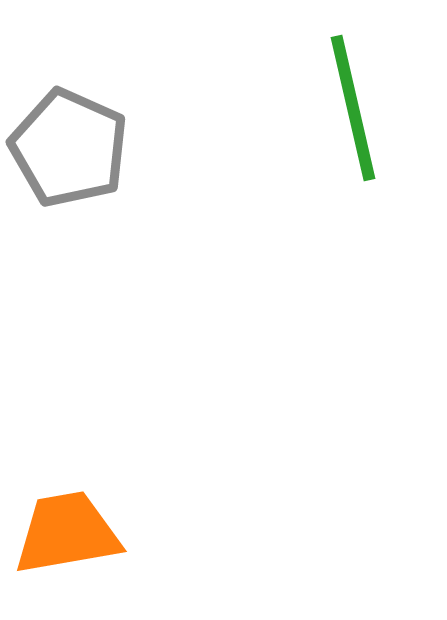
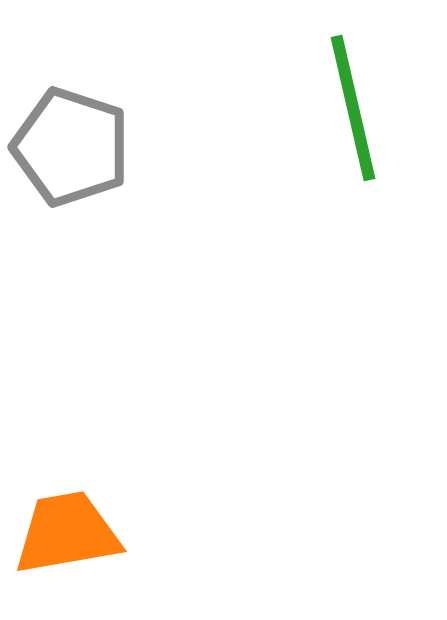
gray pentagon: moved 2 px right, 1 px up; rotated 6 degrees counterclockwise
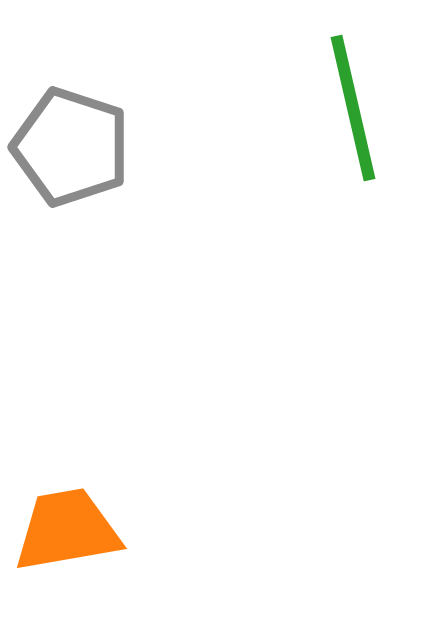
orange trapezoid: moved 3 px up
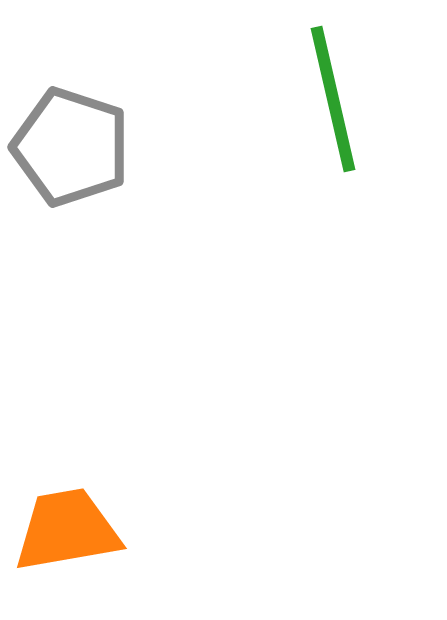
green line: moved 20 px left, 9 px up
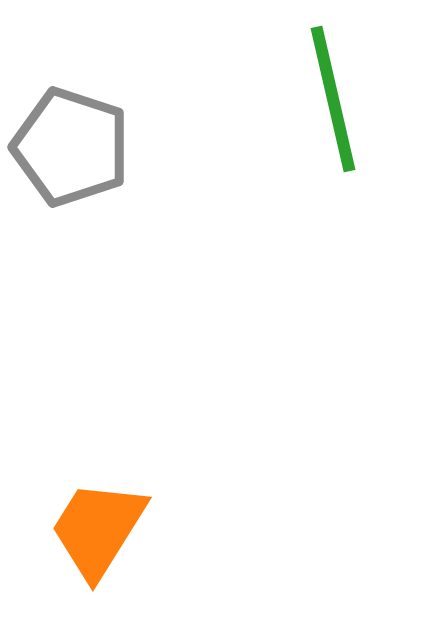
orange trapezoid: moved 31 px right, 1 px up; rotated 48 degrees counterclockwise
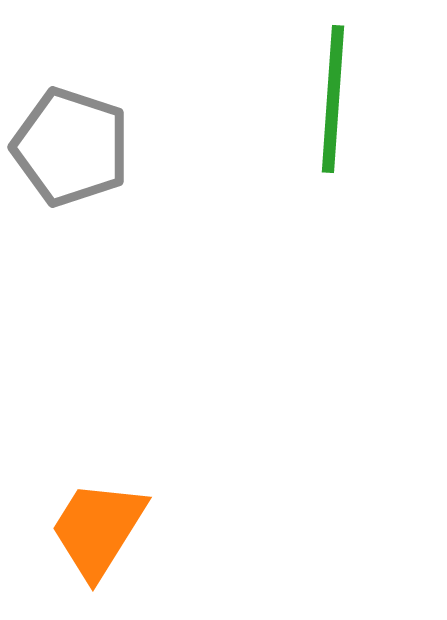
green line: rotated 17 degrees clockwise
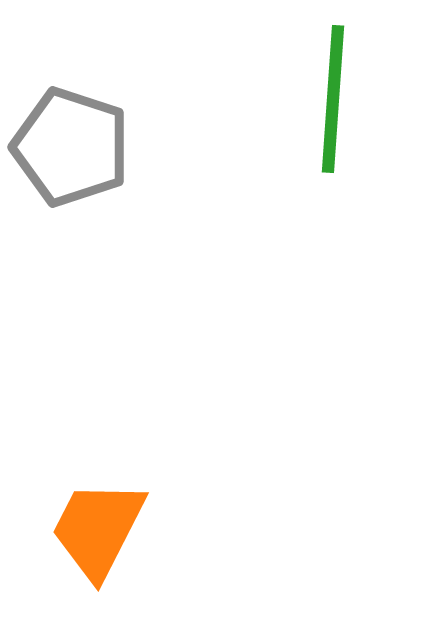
orange trapezoid: rotated 5 degrees counterclockwise
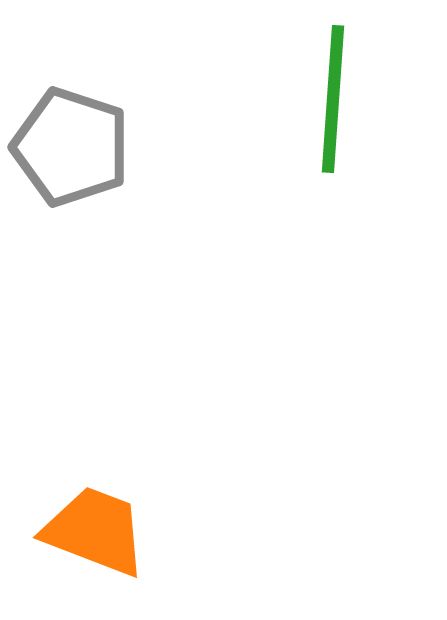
orange trapezoid: moved 3 px left, 2 px down; rotated 84 degrees clockwise
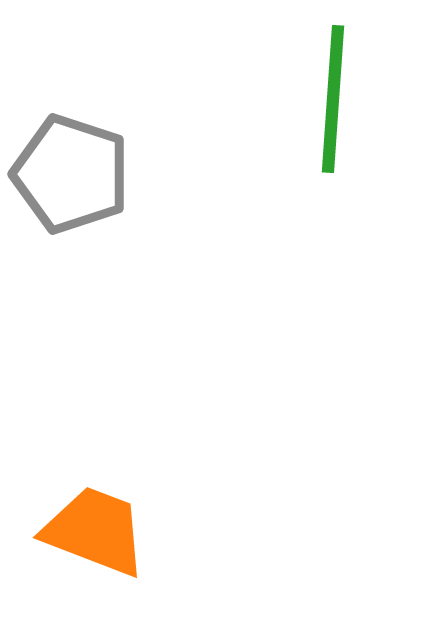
gray pentagon: moved 27 px down
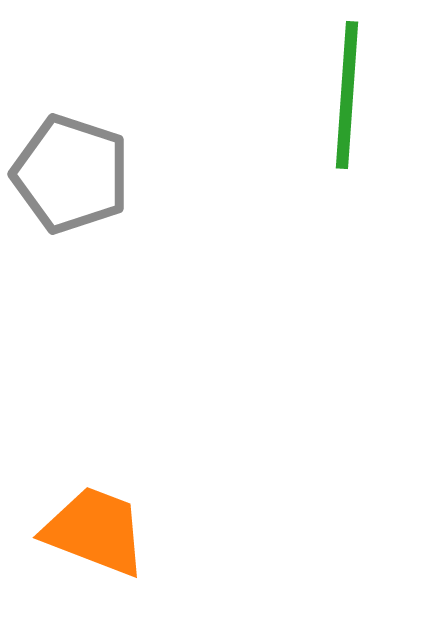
green line: moved 14 px right, 4 px up
